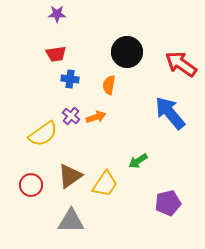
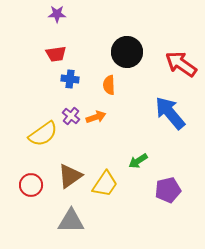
orange semicircle: rotated 12 degrees counterclockwise
purple pentagon: moved 13 px up
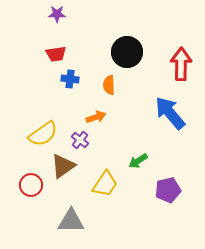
red arrow: rotated 56 degrees clockwise
purple cross: moved 9 px right, 24 px down
brown triangle: moved 7 px left, 10 px up
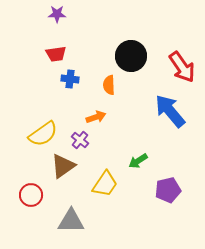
black circle: moved 4 px right, 4 px down
red arrow: moved 1 px right, 3 px down; rotated 144 degrees clockwise
blue arrow: moved 2 px up
red circle: moved 10 px down
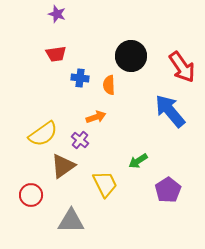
purple star: rotated 18 degrees clockwise
blue cross: moved 10 px right, 1 px up
yellow trapezoid: rotated 60 degrees counterclockwise
purple pentagon: rotated 20 degrees counterclockwise
